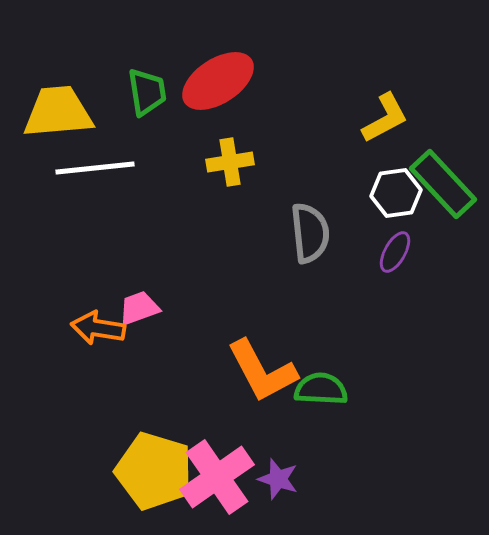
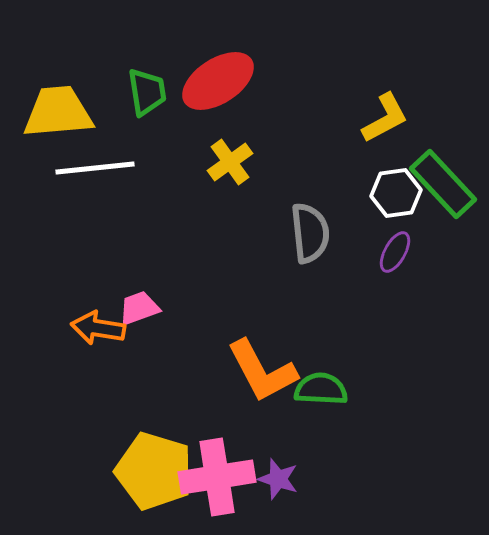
yellow cross: rotated 27 degrees counterclockwise
pink cross: rotated 26 degrees clockwise
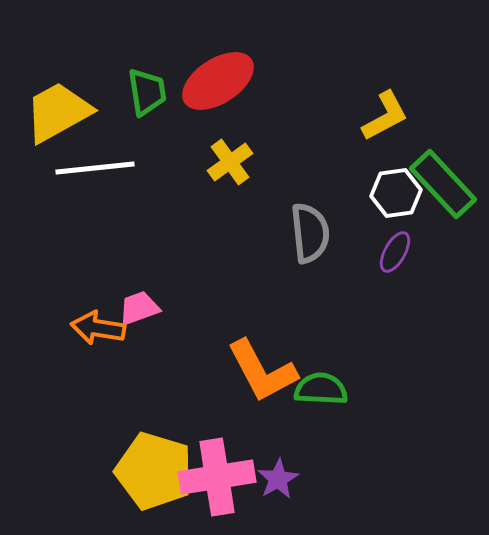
yellow trapezoid: rotated 24 degrees counterclockwise
yellow L-shape: moved 2 px up
purple star: rotated 24 degrees clockwise
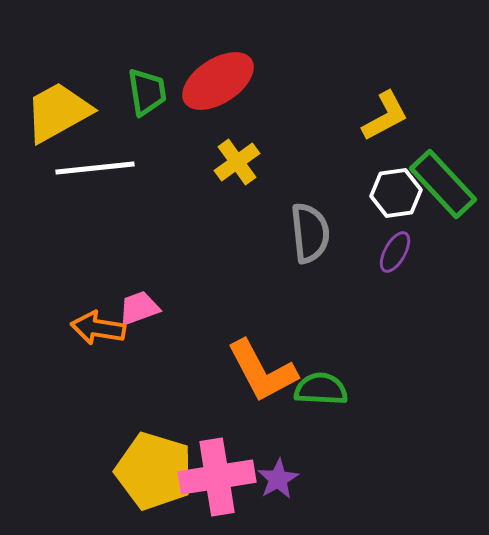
yellow cross: moved 7 px right
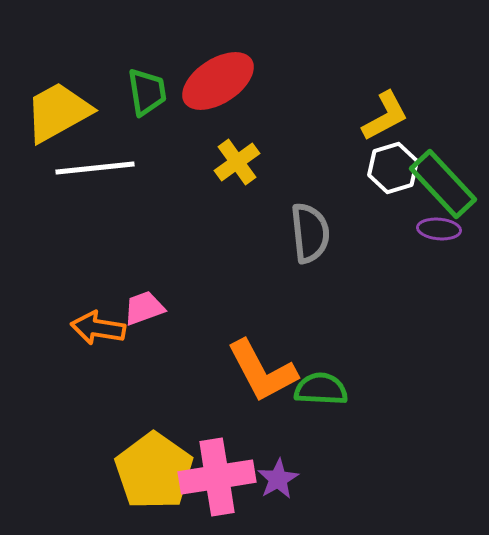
white hexagon: moved 3 px left, 25 px up; rotated 9 degrees counterclockwise
purple ellipse: moved 44 px right, 23 px up; rotated 66 degrees clockwise
pink trapezoid: moved 5 px right
yellow pentagon: rotated 18 degrees clockwise
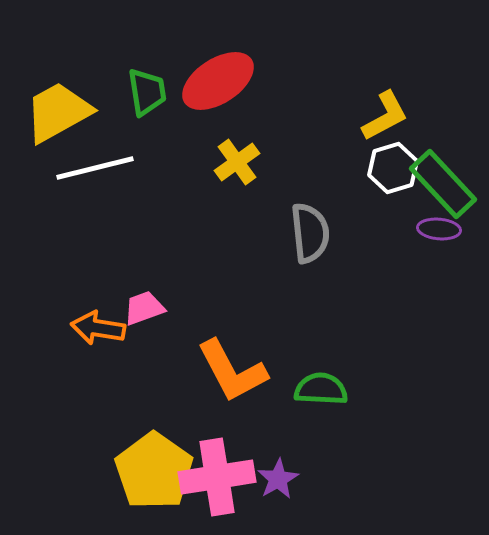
white line: rotated 8 degrees counterclockwise
orange L-shape: moved 30 px left
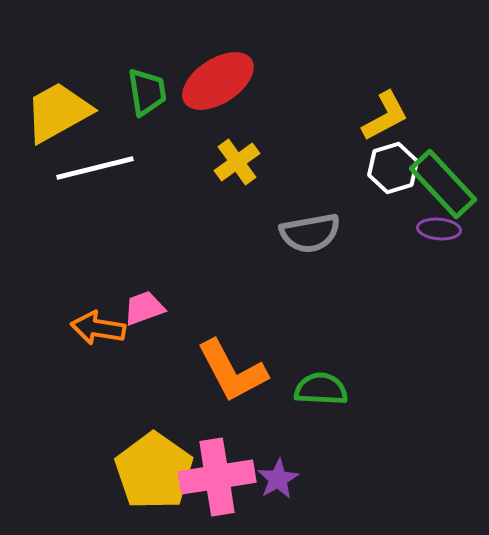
gray semicircle: rotated 86 degrees clockwise
